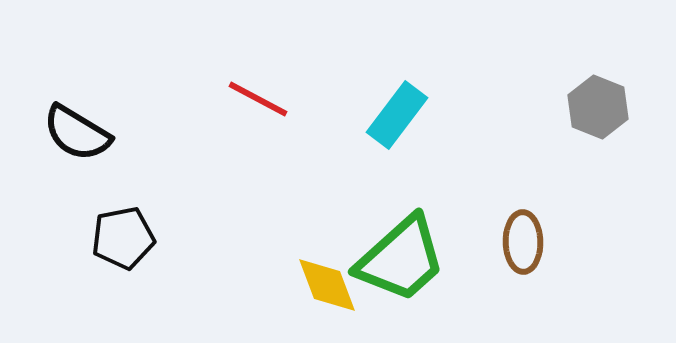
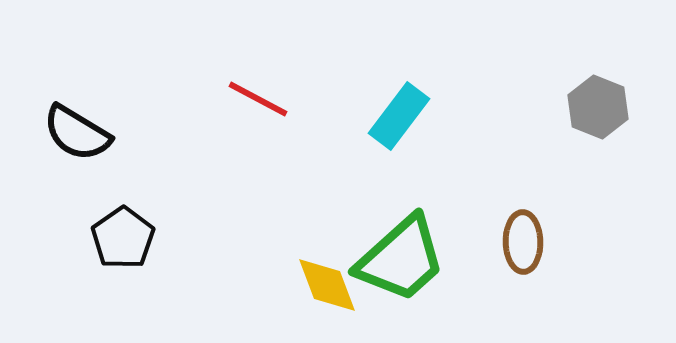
cyan rectangle: moved 2 px right, 1 px down
black pentagon: rotated 24 degrees counterclockwise
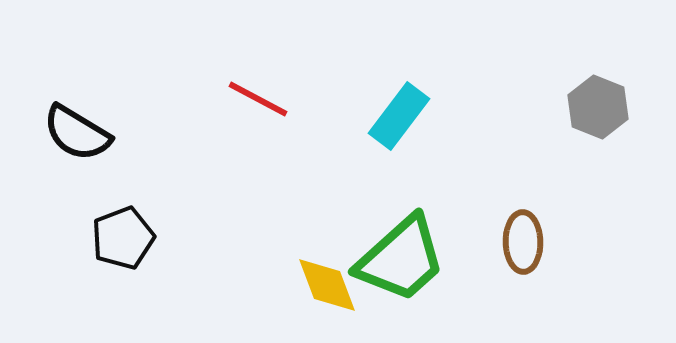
black pentagon: rotated 14 degrees clockwise
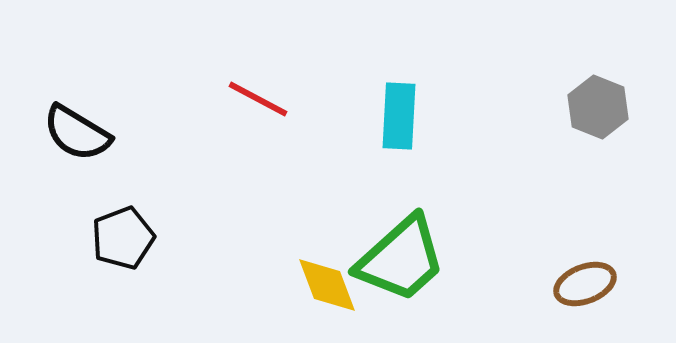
cyan rectangle: rotated 34 degrees counterclockwise
brown ellipse: moved 62 px right, 42 px down; rotated 70 degrees clockwise
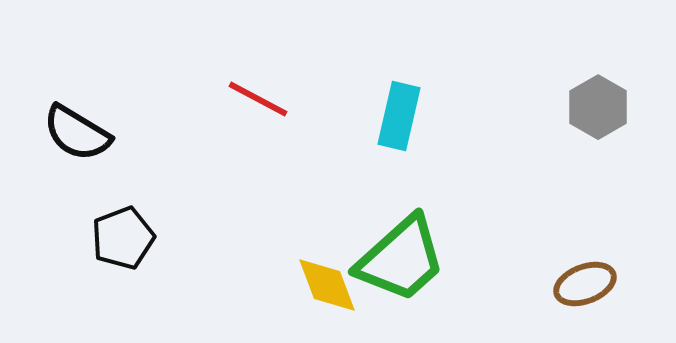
gray hexagon: rotated 8 degrees clockwise
cyan rectangle: rotated 10 degrees clockwise
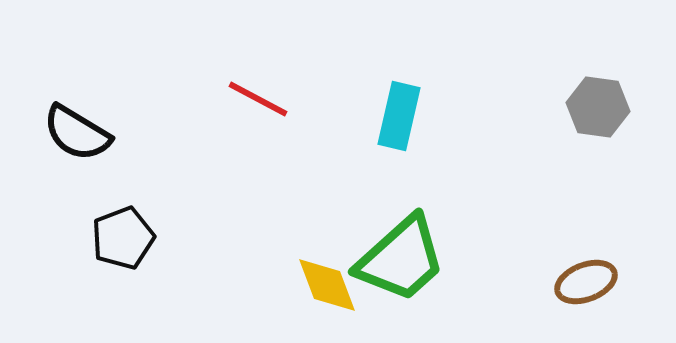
gray hexagon: rotated 22 degrees counterclockwise
brown ellipse: moved 1 px right, 2 px up
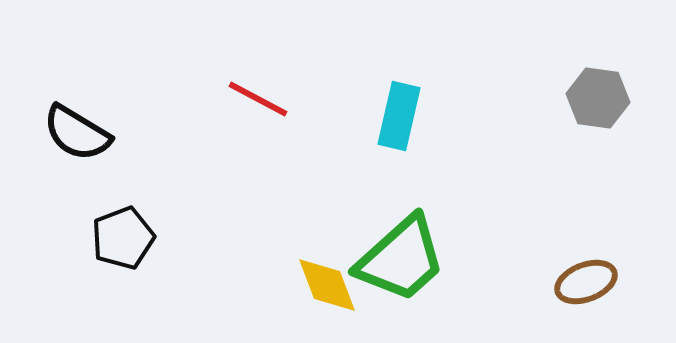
gray hexagon: moved 9 px up
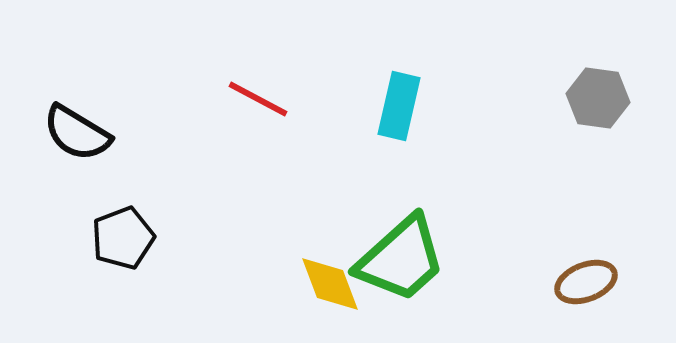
cyan rectangle: moved 10 px up
yellow diamond: moved 3 px right, 1 px up
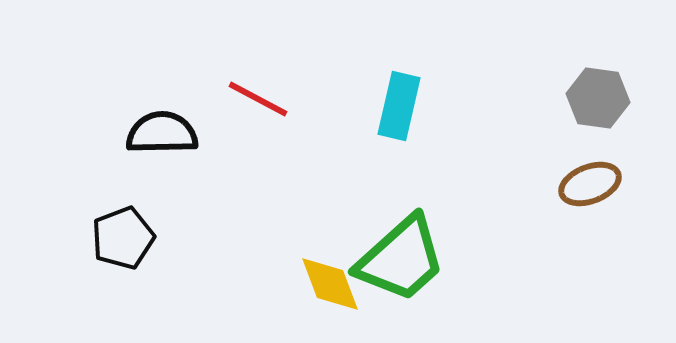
black semicircle: moved 85 px right; rotated 148 degrees clockwise
brown ellipse: moved 4 px right, 98 px up
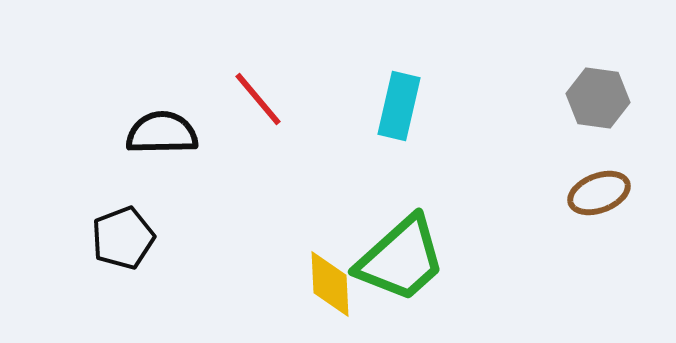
red line: rotated 22 degrees clockwise
brown ellipse: moved 9 px right, 9 px down
yellow diamond: rotated 18 degrees clockwise
